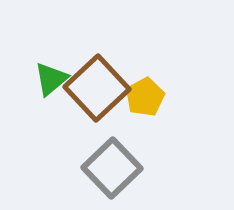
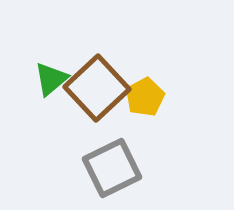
gray square: rotated 18 degrees clockwise
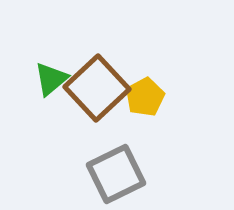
gray square: moved 4 px right, 6 px down
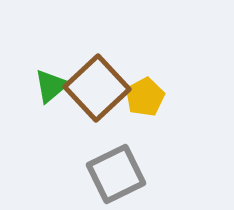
green triangle: moved 7 px down
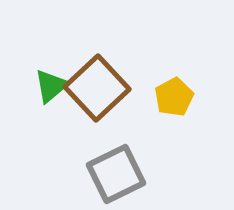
yellow pentagon: moved 29 px right
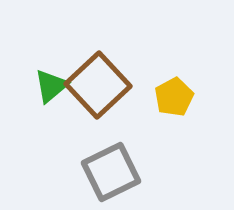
brown square: moved 1 px right, 3 px up
gray square: moved 5 px left, 2 px up
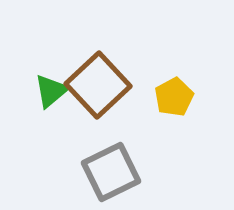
green triangle: moved 5 px down
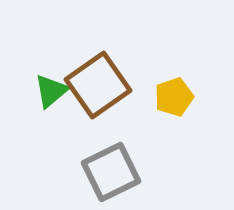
brown square: rotated 8 degrees clockwise
yellow pentagon: rotated 9 degrees clockwise
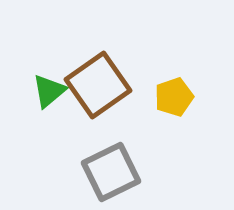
green triangle: moved 2 px left
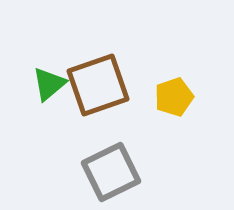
brown square: rotated 16 degrees clockwise
green triangle: moved 7 px up
